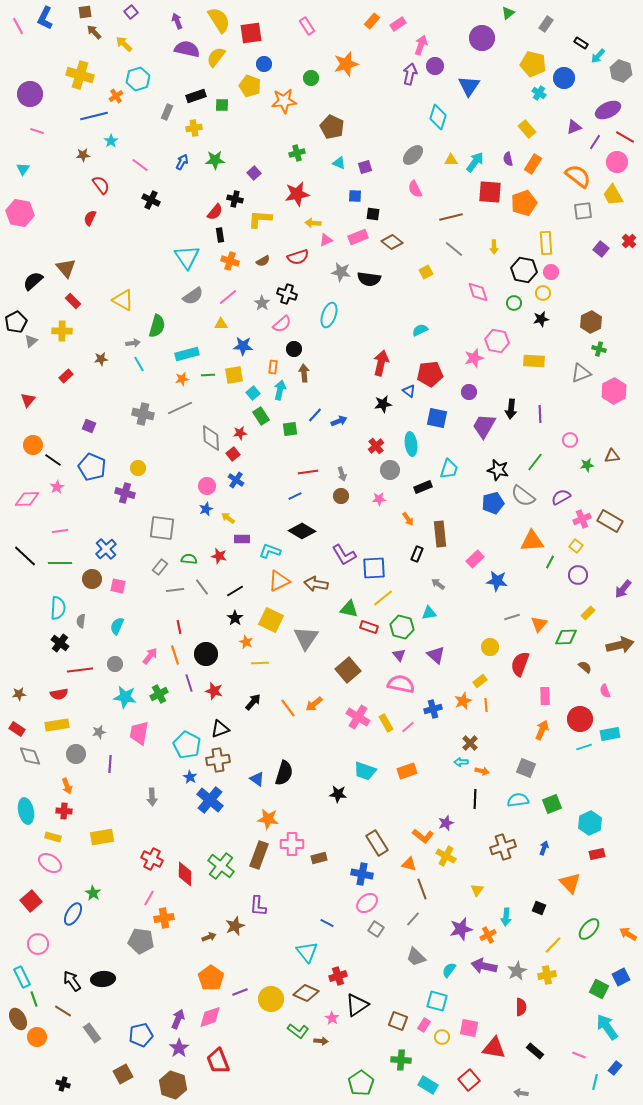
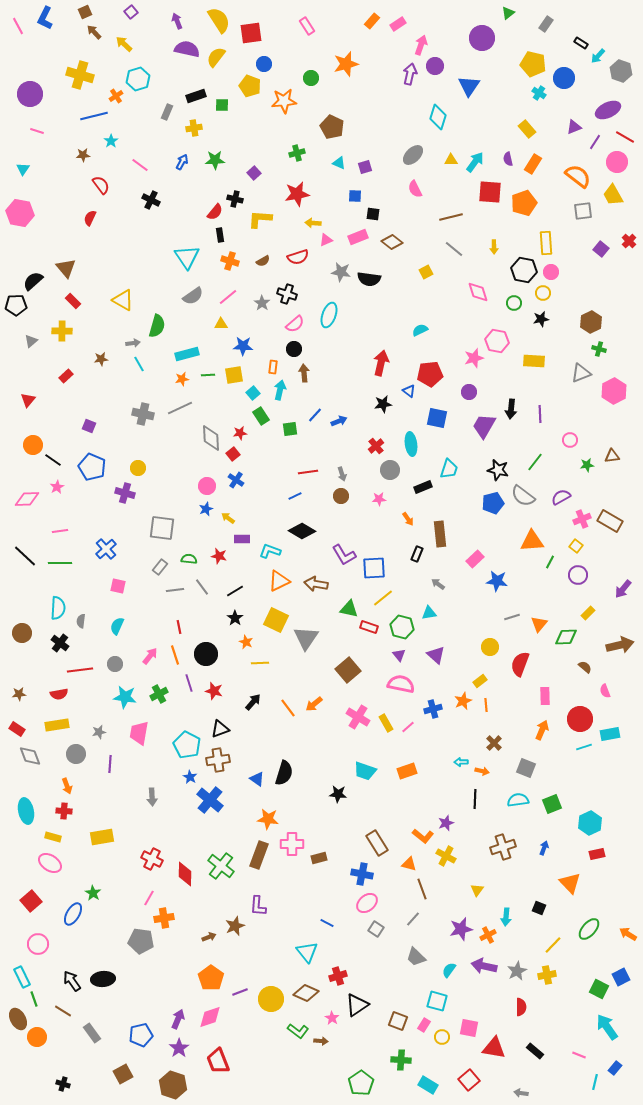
brown square at (85, 12): rotated 16 degrees counterclockwise
black pentagon at (16, 322): moved 17 px up; rotated 25 degrees clockwise
pink semicircle at (282, 324): moved 13 px right
brown circle at (92, 579): moved 70 px left, 54 px down
yellow square at (271, 620): moved 5 px right
brown cross at (470, 743): moved 24 px right
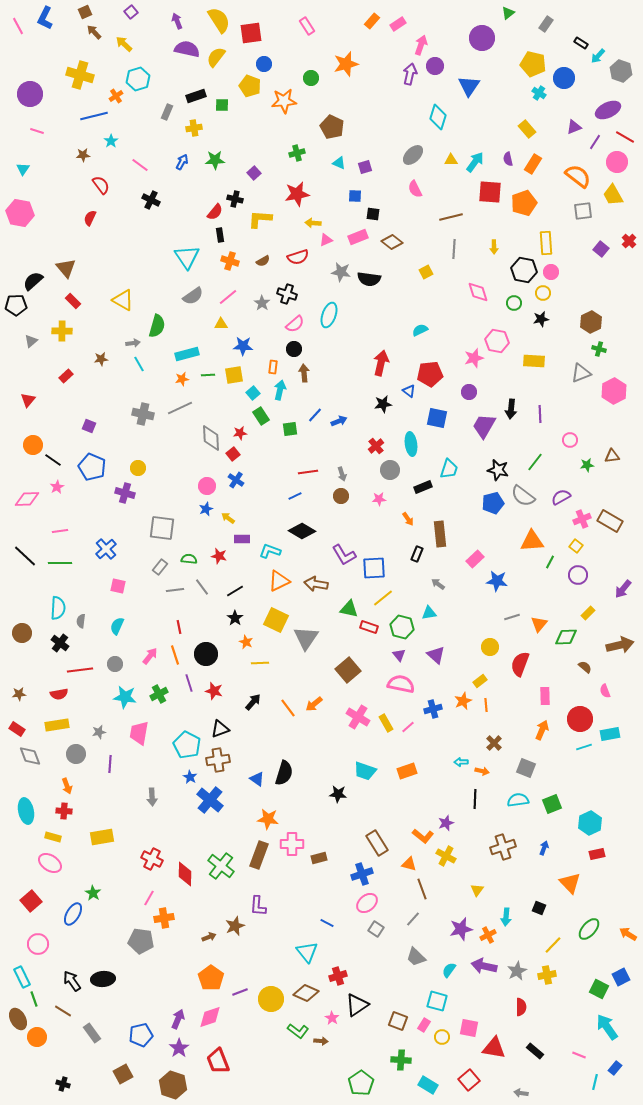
gray line at (454, 249): rotated 54 degrees clockwise
blue cross at (362, 874): rotated 30 degrees counterclockwise
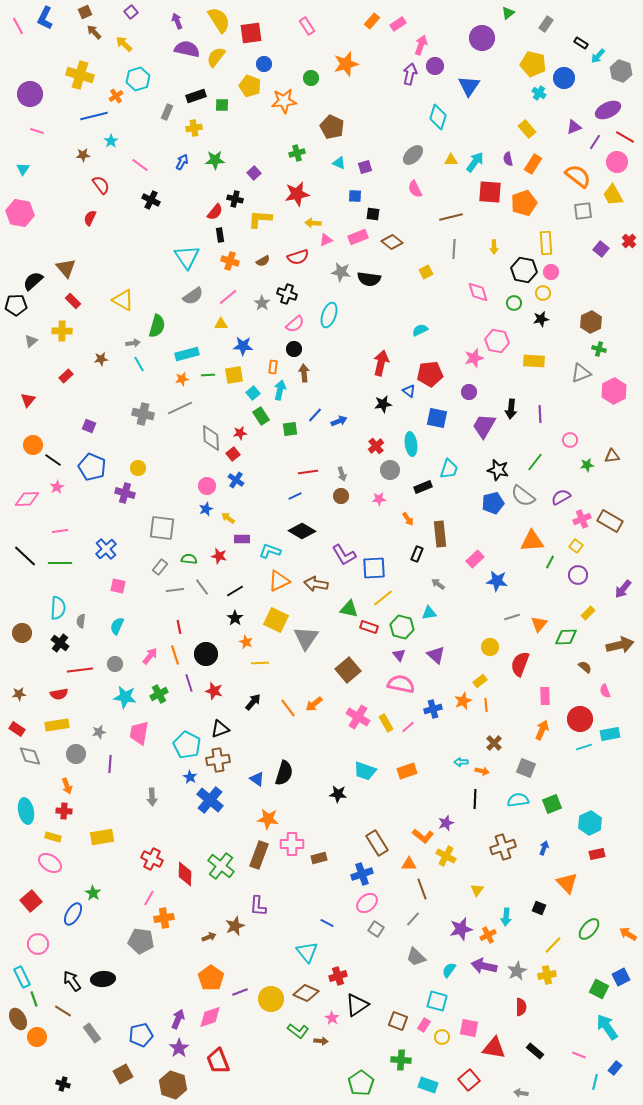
orange triangle at (409, 864): rotated 14 degrees counterclockwise
orange triangle at (570, 883): moved 3 px left
cyan rectangle at (428, 1085): rotated 12 degrees counterclockwise
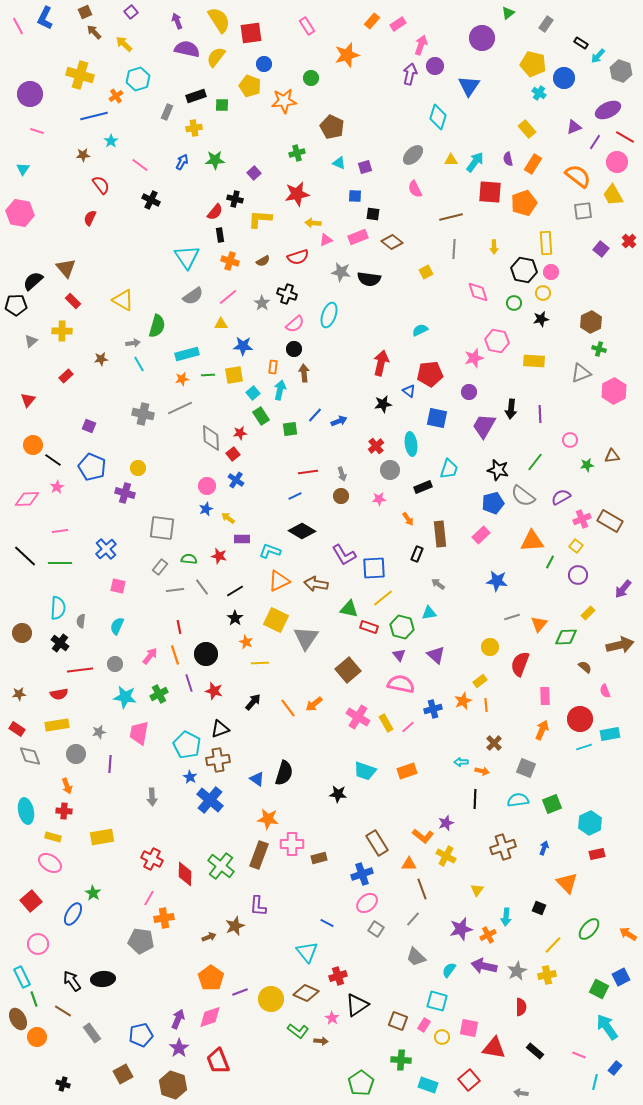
orange star at (346, 64): moved 1 px right, 9 px up
pink rectangle at (475, 559): moved 6 px right, 24 px up
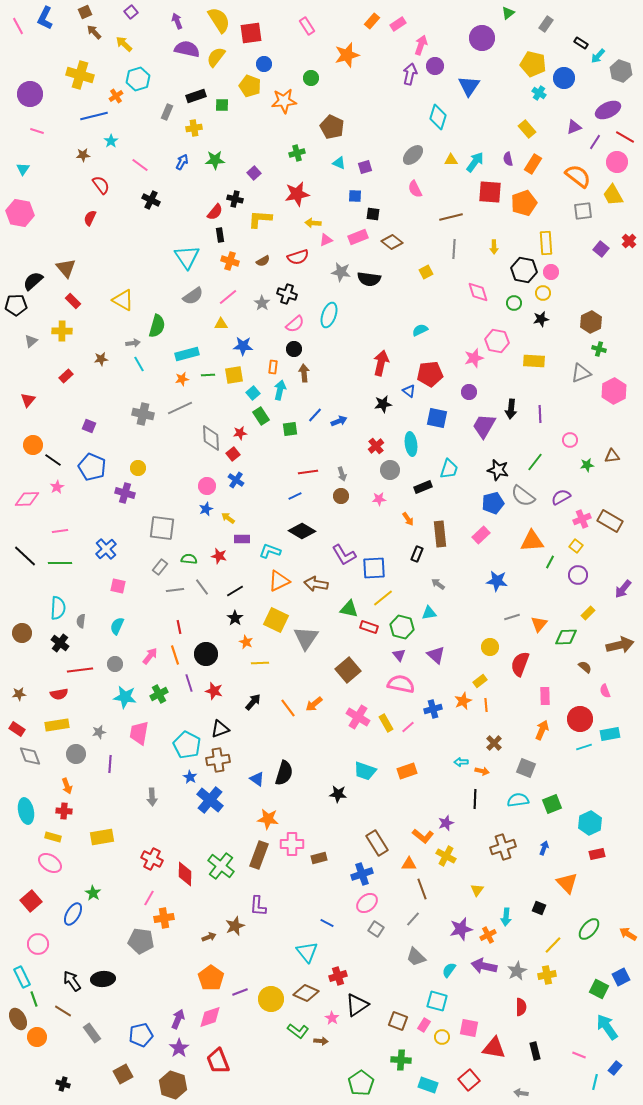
black rectangle at (535, 1051): rotated 36 degrees clockwise
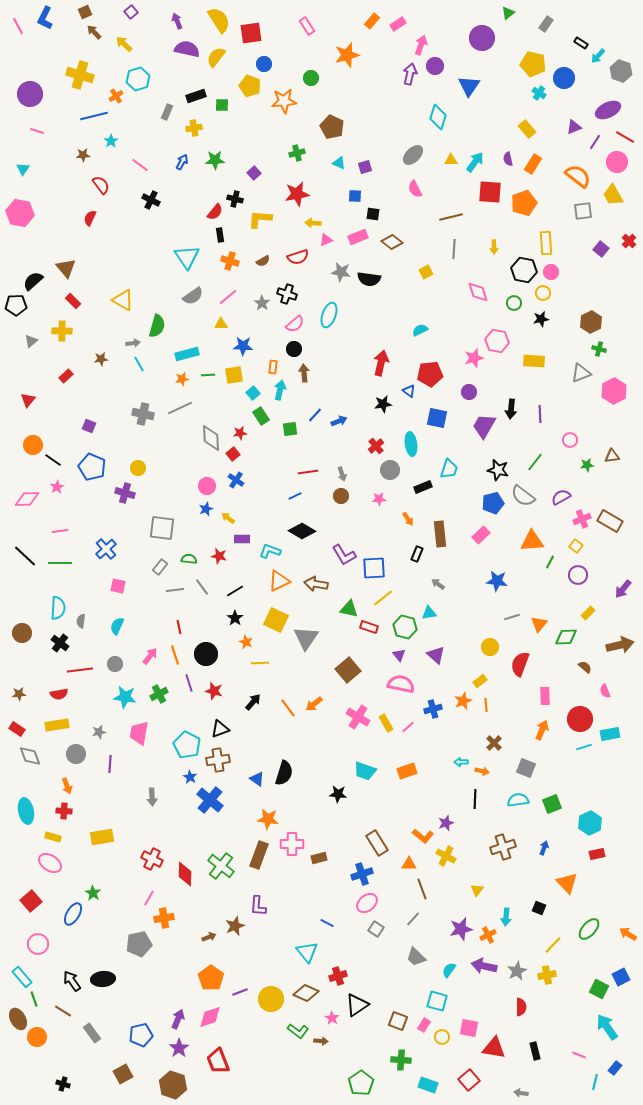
green hexagon at (402, 627): moved 3 px right
gray pentagon at (141, 941): moved 2 px left, 3 px down; rotated 20 degrees counterclockwise
cyan rectangle at (22, 977): rotated 15 degrees counterclockwise
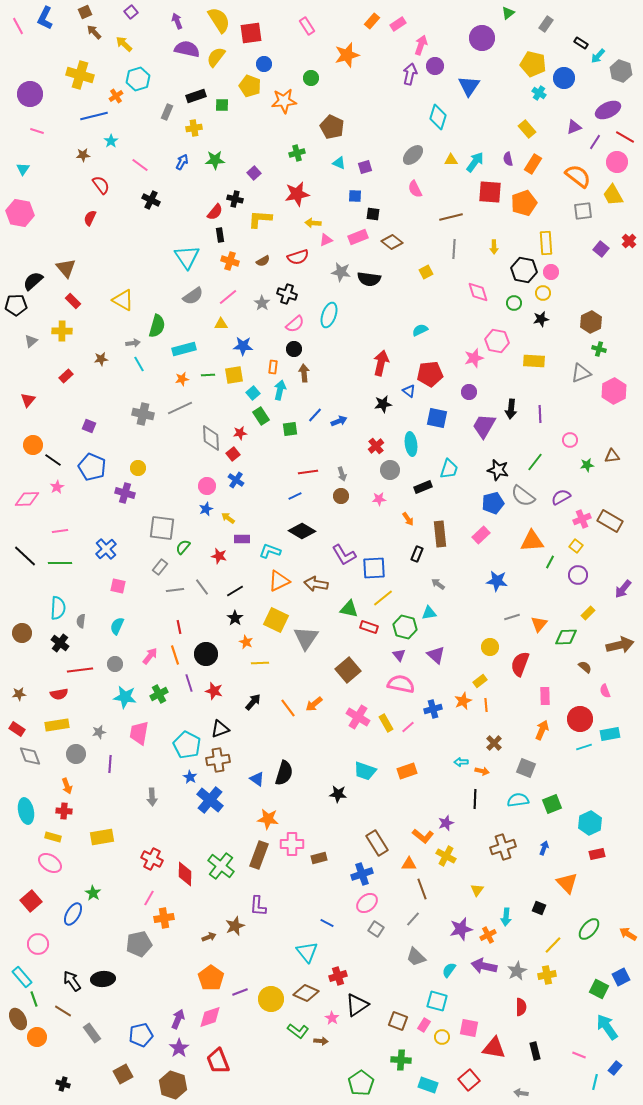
cyan rectangle at (187, 354): moved 3 px left, 5 px up
green semicircle at (189, 559): moved 6 px left, 12 px up; rotated 56 degrees counterclockwise
